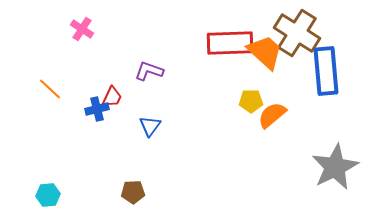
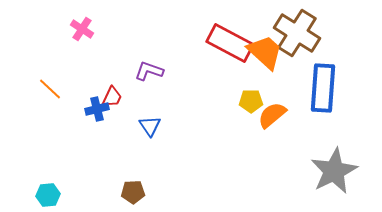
red rectangle: rotated 30 degrees clockwise
blue rectangle: moved 3 px left, 17 px down; rotated 9 degrees clockwise
blue triangle: rotated 10 degrees counterclockwise
gray star: moved 1 px left, 4 px down
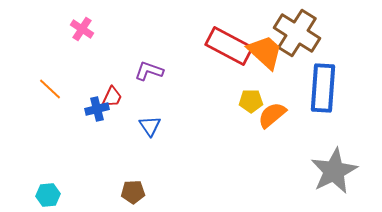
red rectangle: moved 1 px left, 3 px down
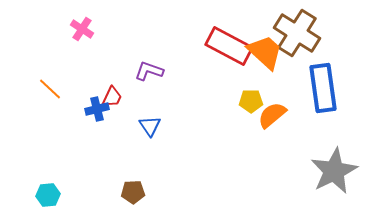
blue rectangle: rotated 12 degrees counterclockwise
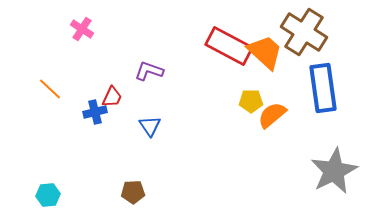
brown cross: moved 7 px right, 1 px up
blue cross: moved 2 px left, 3 px down
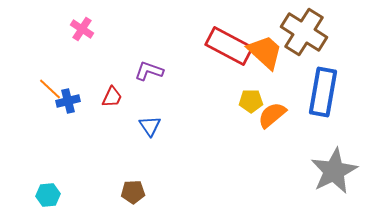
blue rectangle: moved 4 px down; rotated 18 degrees clockwise
blue cross: moved 27 px left, 11 px up
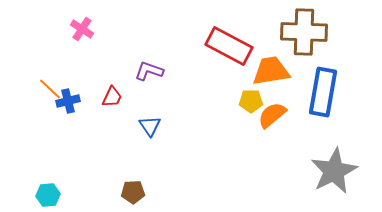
brown cross: rotated 30 degrees counterclockwise
orange trapezoid: moved 6 px right, 19 px down; rotated 51 degrees counterclockwise
